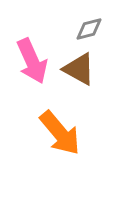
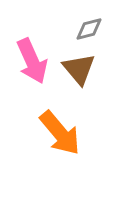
brown triangle: rotated 21 degrees clockwise
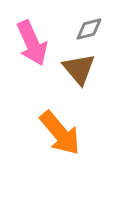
pink arrow: moved 18 px up
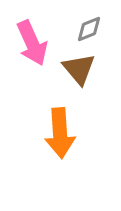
gray diamond: rotated 8 degrees counterclockwise
orange arrow: rotated 36 degrees clockwise
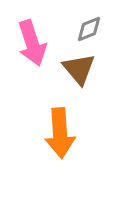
pink arrow: rotated 6 degrees clockwise
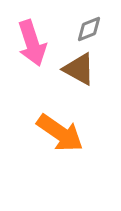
brown triangle: rotated 21 degrees counterclockwise
orange arrow: rotated 51 degrees counterclockwise
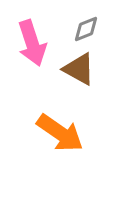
gray diamond: moved 3 px left
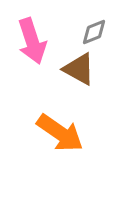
gray diamond: moved 8 px right, 3 px down
pink arrow: moved 2 px up
